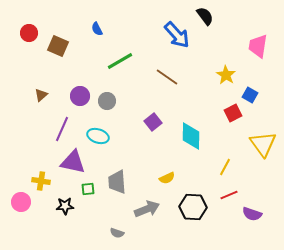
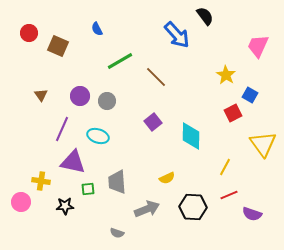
pink trapezoid: rotated 15 degrees clockwise
brown line: moved 11 px left; rotated 10 degrees clockwise
brown triangle: rotated 24 degrees counterclockwise
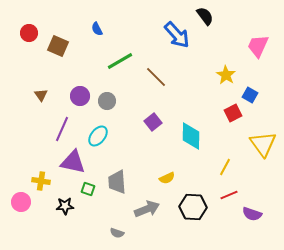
cyan ellipse: rotated 70 degrees counterclockwise
green square: rotated 24 degrees clockwise
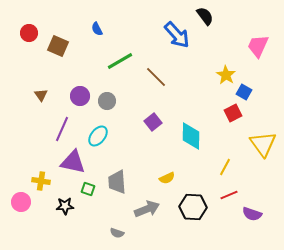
blue square: moved 6 px left, 3 px up
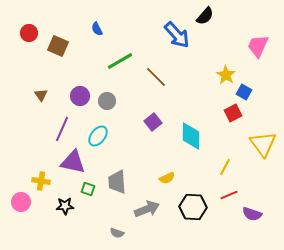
black semicircle: rotated 78 degrees clockwise
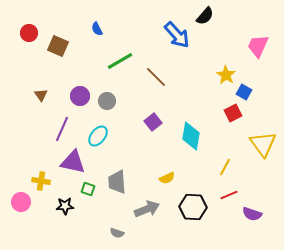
cyan diamond: rotated 8 degrees clockwise
